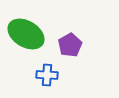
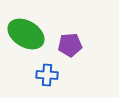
purple pentagon: rotated 25 degrees clockwise
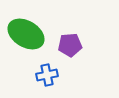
blue cross: rotated 15 degrees counterclockwise
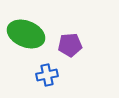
green ellipse: rotated 9 degrees counterclockwise
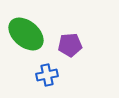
green ellipse: rotated 18 degrees clockwise
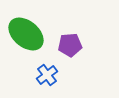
blue cross: rotated 25 degrees counterclockwise
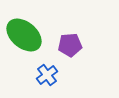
green ellipse: moved 2 px left, 1 px down
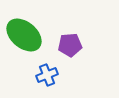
blue cross: rotated 15 degrees clockwise
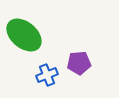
purple pentagon: moved 9 px right, 18 px down
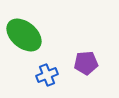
purple pentagon: moved 7 px right
